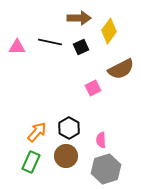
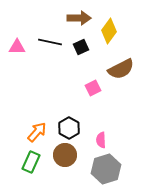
brown circle: moved 1 px left, 1 px up
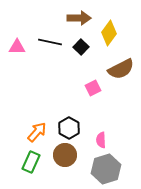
yellow diamond: moved 2 px down
black square: rotated 21 degrees counterclockwise
